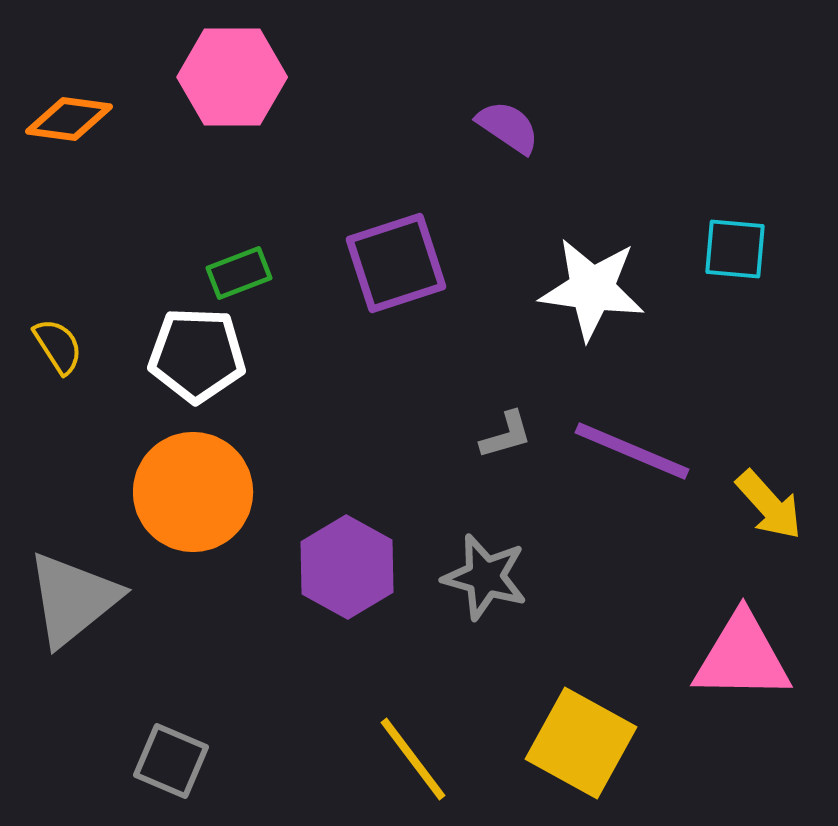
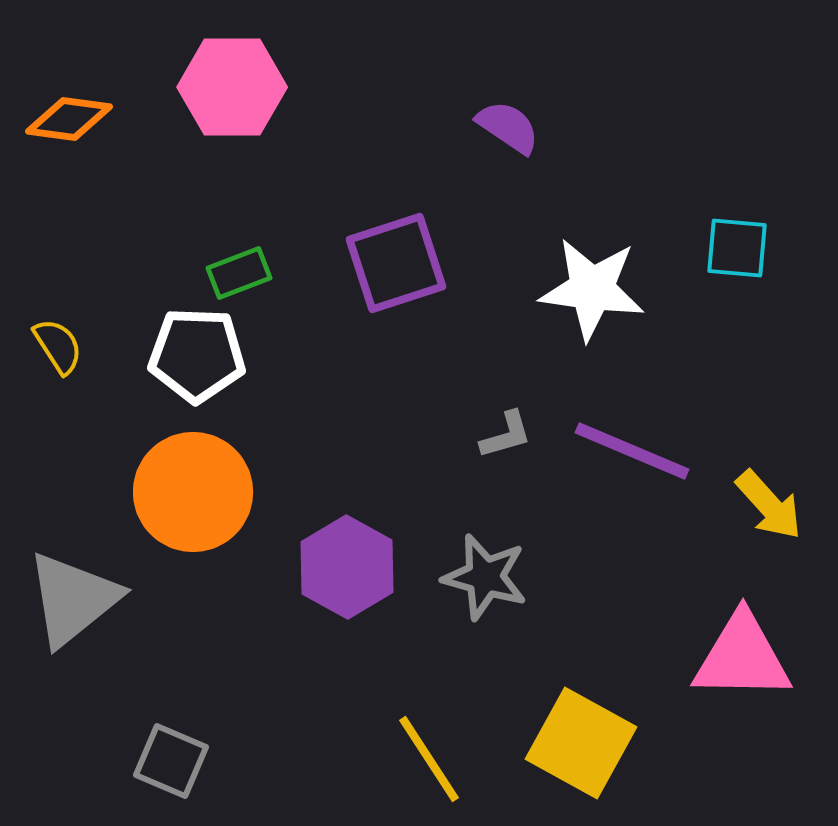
pink hexagon: moved 10 px down
cyan square: moved 2 px right, 1 px up
yellow line: moved 16 px right; rotated 4 degrees clockwise
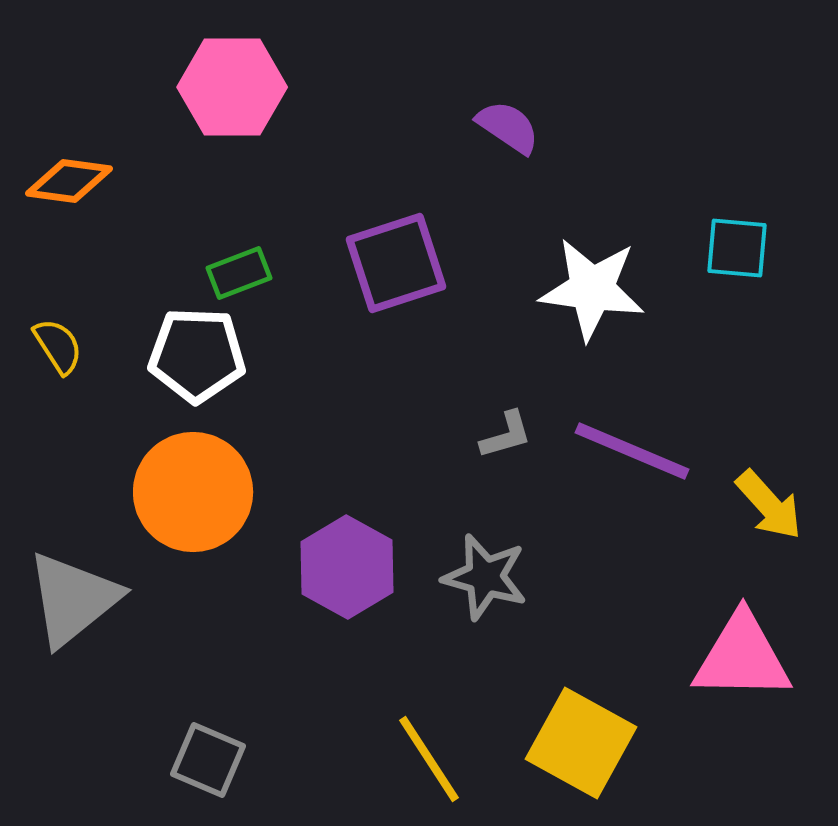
orange diamond: moved 62 px down
gray square: moved 37 px right, 1 px up
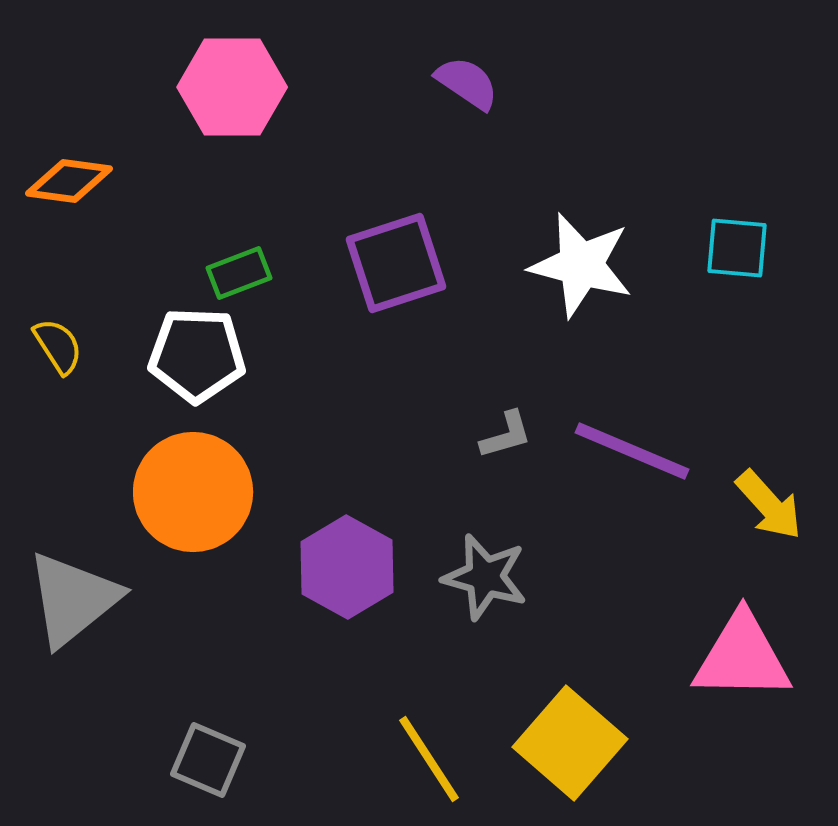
purple semicircle: moved 41 px left, 44 px up
white star: moved 11 px left, 24 px up; rotated 7 degrees clockwise
yellow square: moved 11 px left; rotated 12 degrees clockwise
